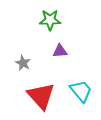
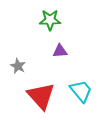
gray star: moved 5 px left, 3 px down
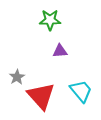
gray star: moved 1 px left, 11 px down; rotated 14 degrees clockwise
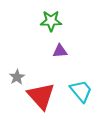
green star: moved 1 px right, 1 px down
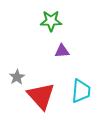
purple triangle: moved 2 px right
cyan trapezoid: rotated 45 degrees clockwise
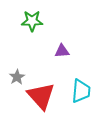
green star: moved 19 px left
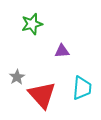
green star: moved 3 px down; rotated 15 degrees counterclockwise
cyan trapezoid: moved 1 px right, 3 px up
red triangle: moved 1 px right, 1 px up
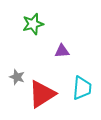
green star: moved 1 px right
gray star: rotated 21 degrees counterclockwise
red triangle: moved 1 px up; rotated 40 degrees clockwise
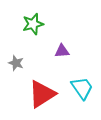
gray star: moved 1 px left, 14 px up
cyan trapezoid: rotated 40 degrees counterclockwise
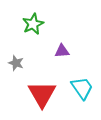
green star: rotated 10 degrees counterclockwise
red triangle: rotated 28 degrees counterclockwise
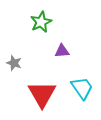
green star: moved 8 px right, 2 px up
gray star: moved 2 px left
